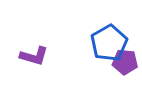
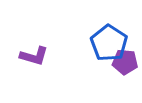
blue pentagon: rotated 9 degrees counterclockwise
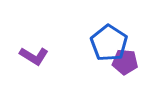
purple L-shape: rotated 16 degrees clockwise
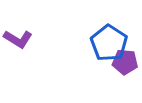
purple L-shape: moved 16 px left, 17 px up
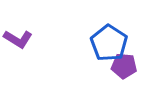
purple pentagon: moved 1 px left, 4 px down
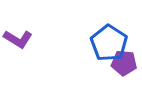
purple pentagon: moved 3 px up
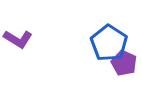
purple pentagon: rotated 20 degrees clockwise
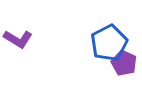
blue pentagon: rotated 12 degrees clockwise
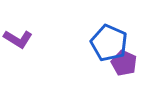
blue pentagon: rotated 21 degrees counterclockwise
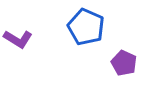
blue pentagon: moved 23 px left, 16 px up
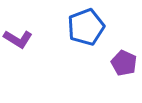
blue pentagon: rotated 27 degrees clockwise
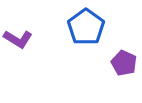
blue pentagon: rotated 15 degrees counterclockwise
